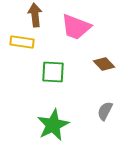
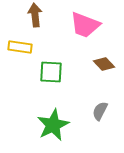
pink trapezoid: moved 9 px right, 2 px up
yellow rectangle: moved 2 px left, 5 px down
green square: moved 2 px left
gray semicircle: moved 5 px left
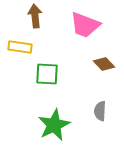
brown arrow: moved 1 px down
green square: moved 4 px left, 2 px down
gray semicircle: rotated 24 degrees counterclockwise
green star: moved 1 px right
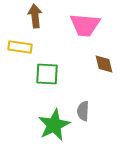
pink trapezoid: rotated 16 degrees counterclockwise
brown diamond: rotated 30 degrees clockwise
gray semicircle: moved 17 px left
